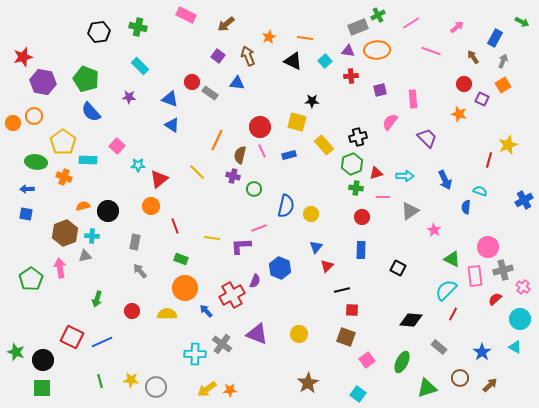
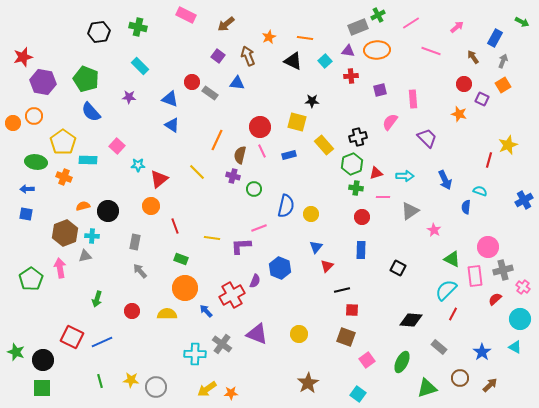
orange star at (230, 390): moved 1 px right, 3 px down
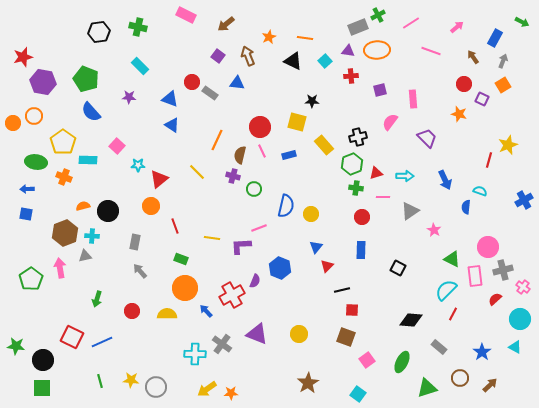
green star at (16, 352): moved 6 px up; rotated 12 degrees counterclockwise
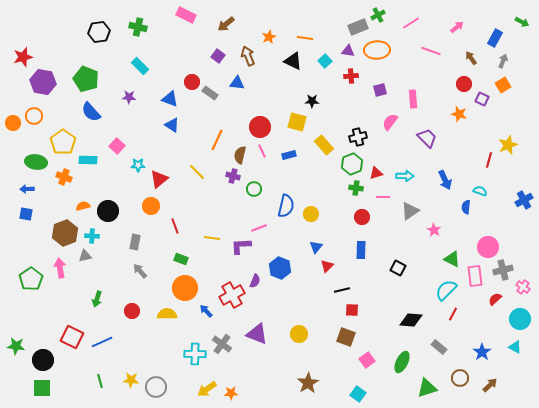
brown arrow at (473, 57): moved 2 px left, 1 px down
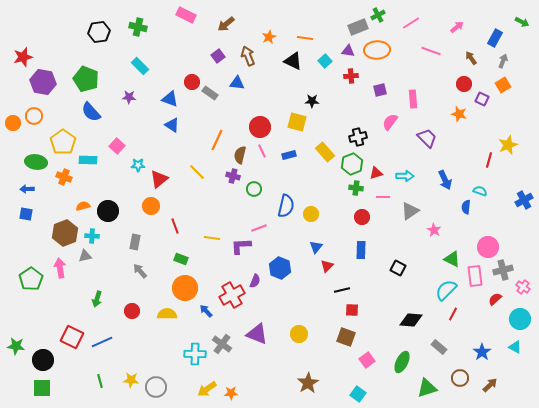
purple square at (218, 56): rotated 16 degrees clockwise
yellow rectangle at (324, 145): moved 1 px right, 7 px down
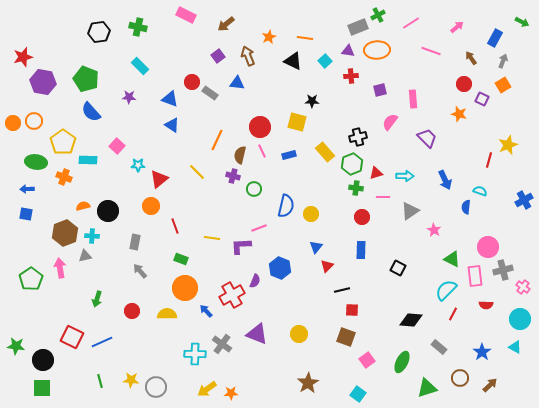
orange circle at (34, 116): moved 5 px down
red semicircle at (495, 299): moved 9 px left, 6 px down; rotated 136 degrees counterclockwise
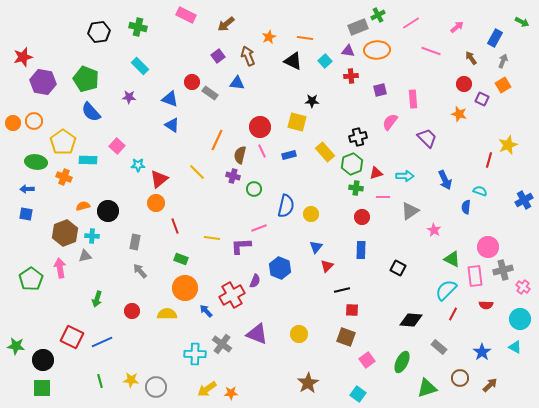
orange circle at (151, 206): moved 5 px right, 3 px up
